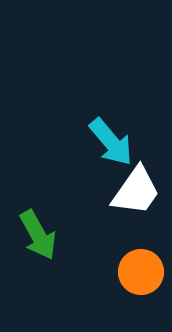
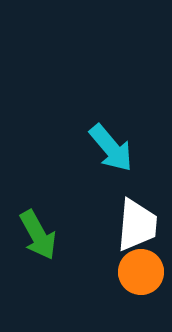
cyan arrow: moved 6 px down
white trapezoid: moved 1 px right, 34 px down; rotated 30 degrees counterclockwise
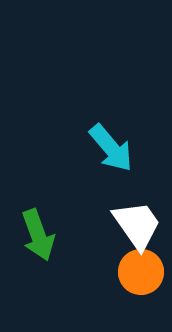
white trapezoid: rotated 40 degrees counterclockwise
green arrow: rotated 9 degrees clockwise
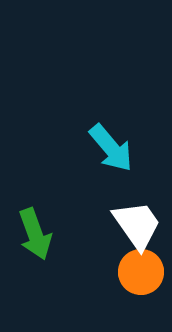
green arrow: moved 3 px left, 1 px up
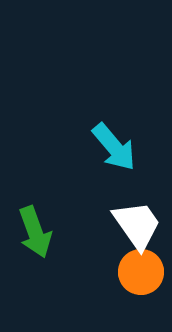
cyan arrow: moved 3 px right, 1 px up
green arrow: moved 2 px up
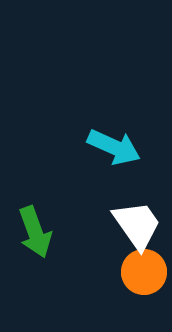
cyan arrow: rotated 26 degrees counterclockwise
orange circle: moved 3 px right
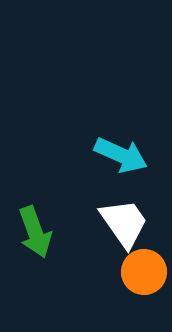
cyan arrow: moved 7 px right, 8 px down
white trapezoid: moved 13 px left, 2 px up
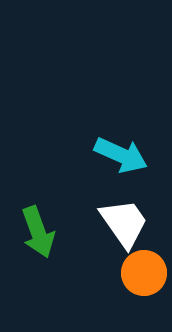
green arrow: moved 3 px right
orange circle: moved 1 px down
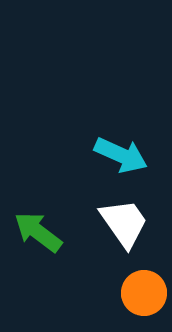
green arrow: rotated 147 degrees clockwise
orange circle: moved 20 px down
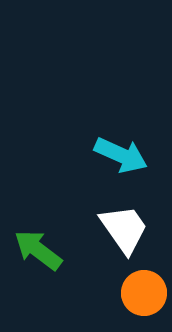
white trapezoid: moved 6 px down
green arrow: moved 18 px down
